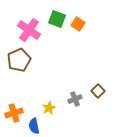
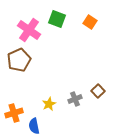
orange square: moved 12 px right, 2 px up
yellow star: moved 4 px up
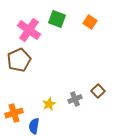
blue semicircle: rotated 21 degrees clockwise
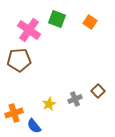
brown pentagon: rotated 20 degrees clockwise
blue semicircle: rotated 49 degrees counterclockwise
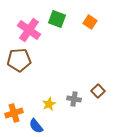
gray cross: moved 1 px left; rotated 32 degrees clockwise
blue semicircle: moved 2 px right
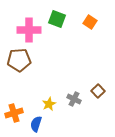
pink cross: rotated 35 degrees counterclockwise
gray cross: rotated 16 degrees clockwise
blue semicircle: moved 2 px up; rotated 56 degrees clockwise
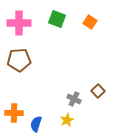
pink cross: moved 10 px left, 7 px up
yellow star: moved 18 px right, 16 px down
orange cross: rotated 18 degrees clockwise
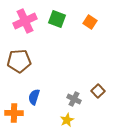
pink cross: moved 6 px right, 2 px up; rotated 25 degrees counterclockwise
brown pentagon: moved 1 px down
blue semicircle: moved 2 px left, 27 px up
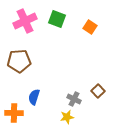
orange square: moved 5 px down
yellow star: moved 3 px up; rotated 16 degrees clockwise
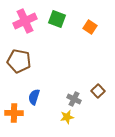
brown pentagon: rotated 15 degrees clockwise
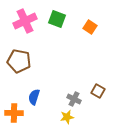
brown square: rotated 16 degrees counterclockwise
